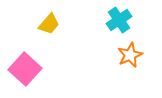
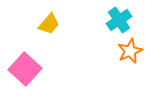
orange star: moved 4 px up
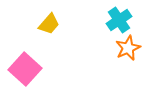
orange star: moved 2 px left, 3 px up
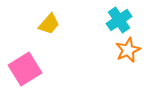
orange star: moved 2 px down
pink square: rotated 16 degrees clockwise
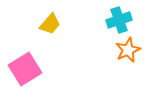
cyan cross: rotated 15 degrees clockwise
yellow trapezoid: moved 1 px right
